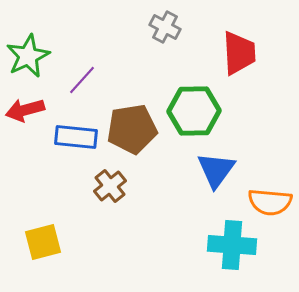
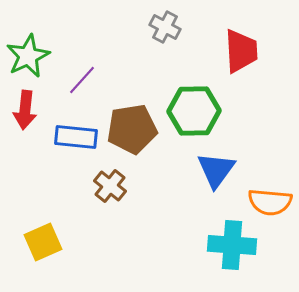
red trapezoid: moved 2 px right, 2 px up
red arrow: rotated 69 degrees counterclockwise
brown cross: rotated 12 degrees counterclockwise
yellow square: rotated 9 degrees counterclockwise
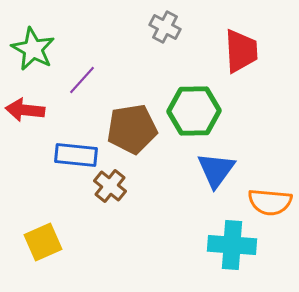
green star: moved 5 px right, 7 px up; rotated 18 degrees counterclockwise
red arrow: rotated 90 degrees clockwise
blue rectangle: moved 18 px down
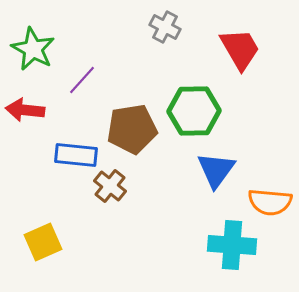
red trapezoid: moved 1 px left, 2 px up; rotated 27 degrees counterclockwise
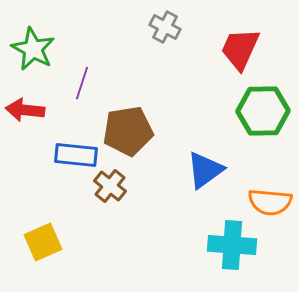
red trapezoid: rotated 126 degrees counterclockwise
purple line: moved 3 px down; rotated 24 degrees counterclockwise
green hexagon: moved 69 px right
brown pentagon: moved 4 px left, 2 px down
blue triangle: moved 11 px left; rotated 18 degrees clockwise
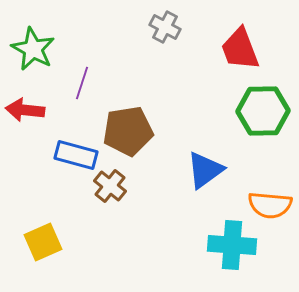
red trapezoid: rotated 45 degrees counterclockwise
blue rectangle: rotated 9 degrees clockwise
orange semicircle: moved 3 px down
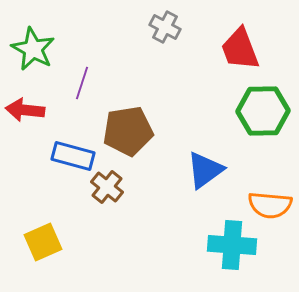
blue rectangle: moved 3 px left, 1 px down
brown cross: moved 3 px left, 1 px down
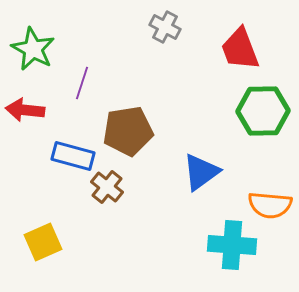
blue triangle: moved 4 px left, 2 px down
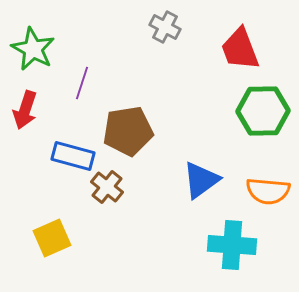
red arrow: rotated 78 degrees counterclockwise
blue triangle: moved 8 px down
orange semicircle: moved 2 px left, 14 px up
yellow square: moved 9 px right, 4 px up
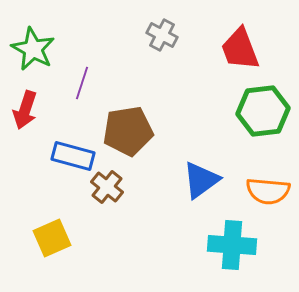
gray cross: moved 3 px left, 8 px down
green hexagon: rotated 6 degrees counterclockwise
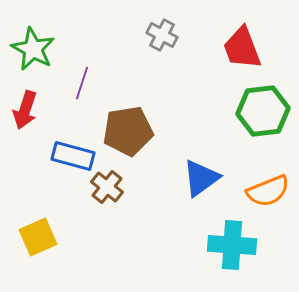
red trapezoid: moved 2 px right, 1 px up
blue triangle: moved 2 px up
orange semicircle: rotated 27 degrees counterclockwise
yellow square: moved 14 px left, 1 px up
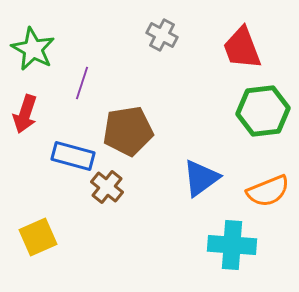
red arrow: moved 4 px down
